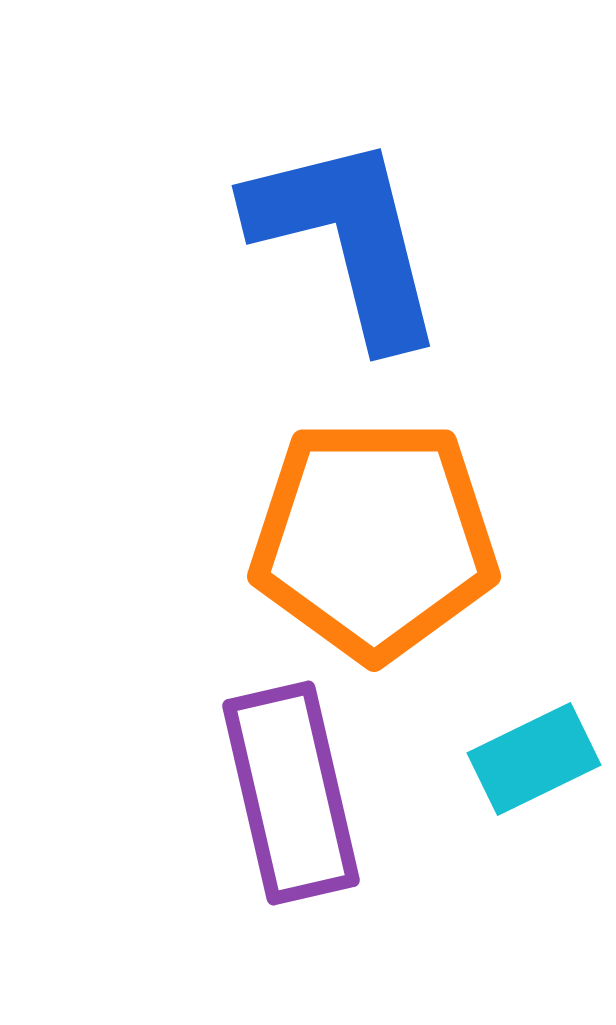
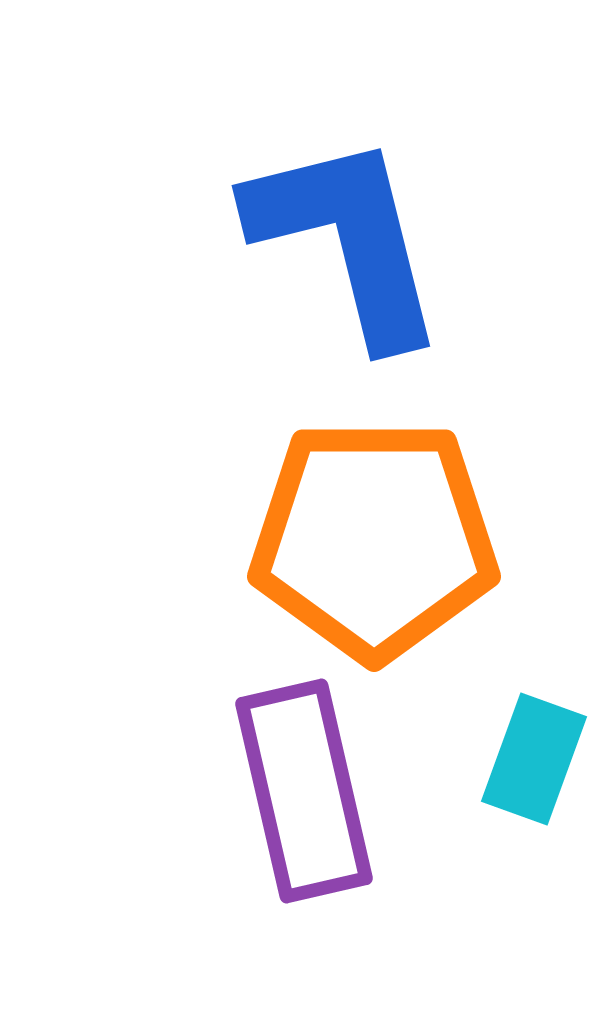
cyan rectangle: rotated 44 degrees counterclockwise
purple rectangle: moved 13 px right, 2 px up
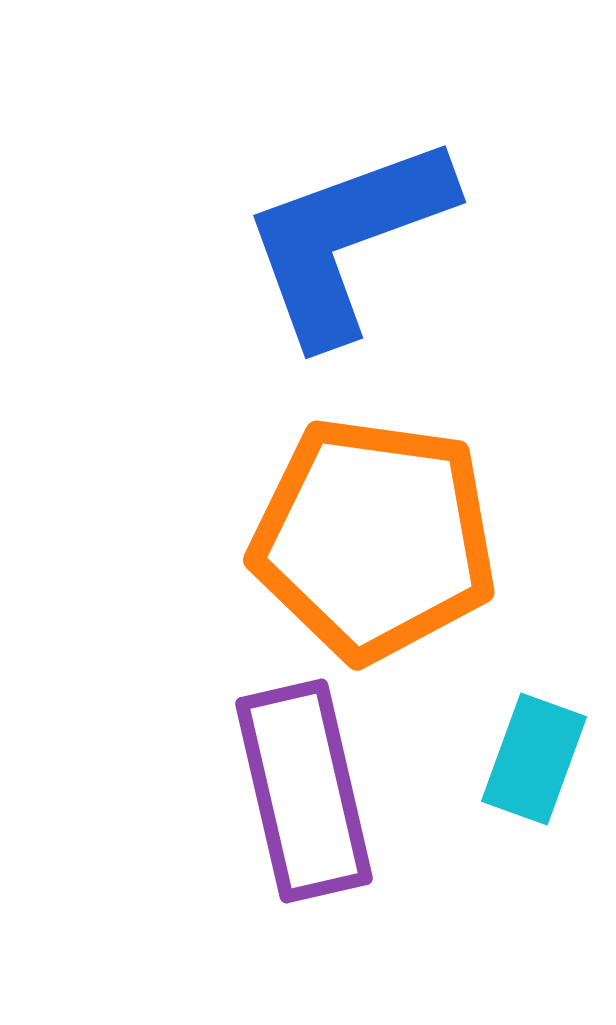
blue L-shape: rotated 96 degrees counterclockwise
orange pentagon: rotated 8 degrees clockwise
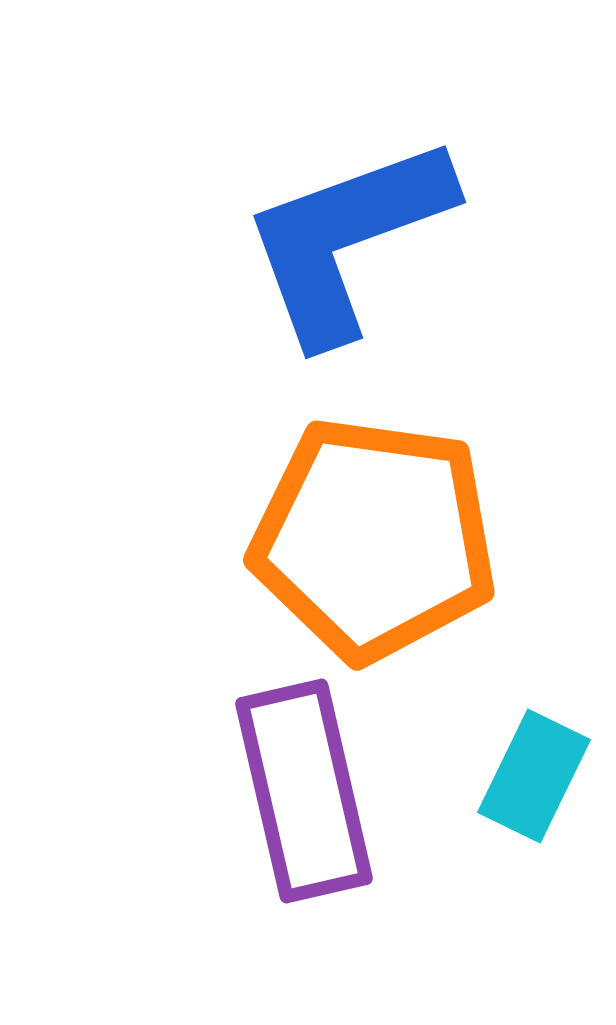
cyan rectangle: moved 17 px down; rotated 6 degrees clockwise
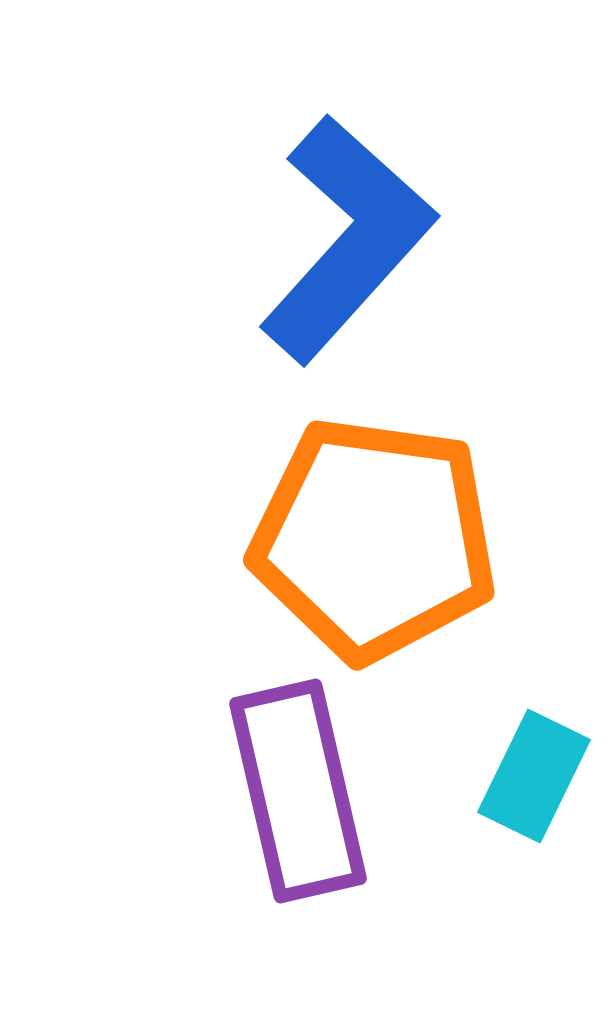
blue L-shape: rotated 152 degrees clockwise
purple rectangle: moved 6 px left
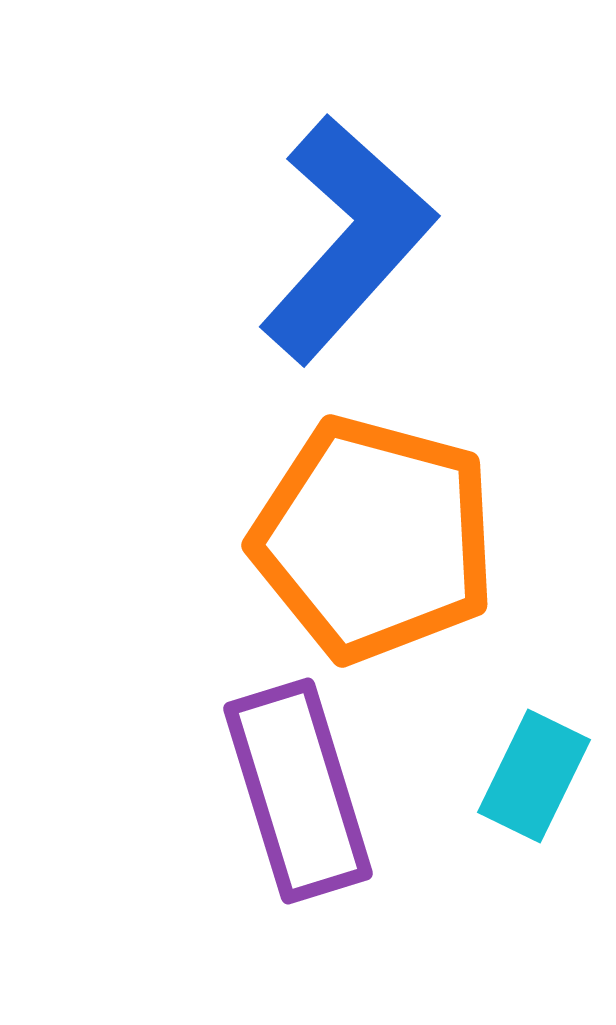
orange pentagon: rotated 7 degrees clockwise
purple rectangle: rotated 4 degrees counterclockwise
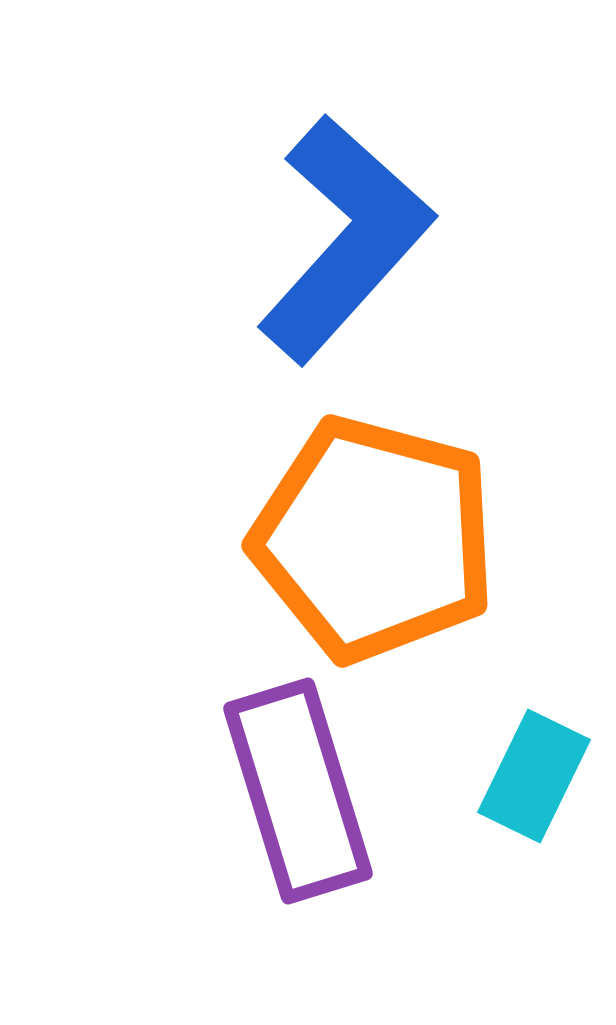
blue L-shape: moved 2 px left
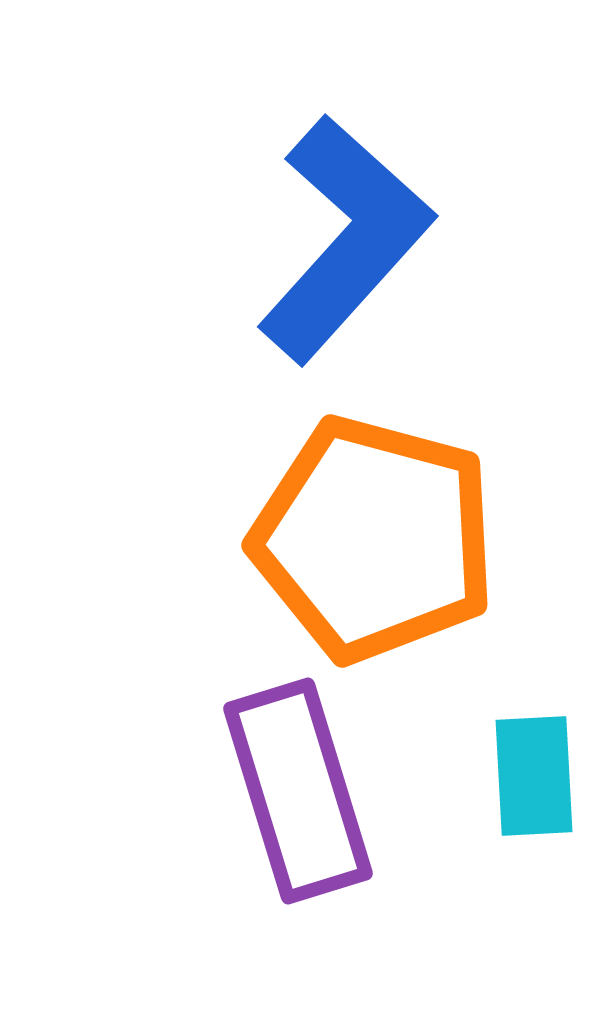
cyan rectangle: rotated 29 degrees counterclockwise
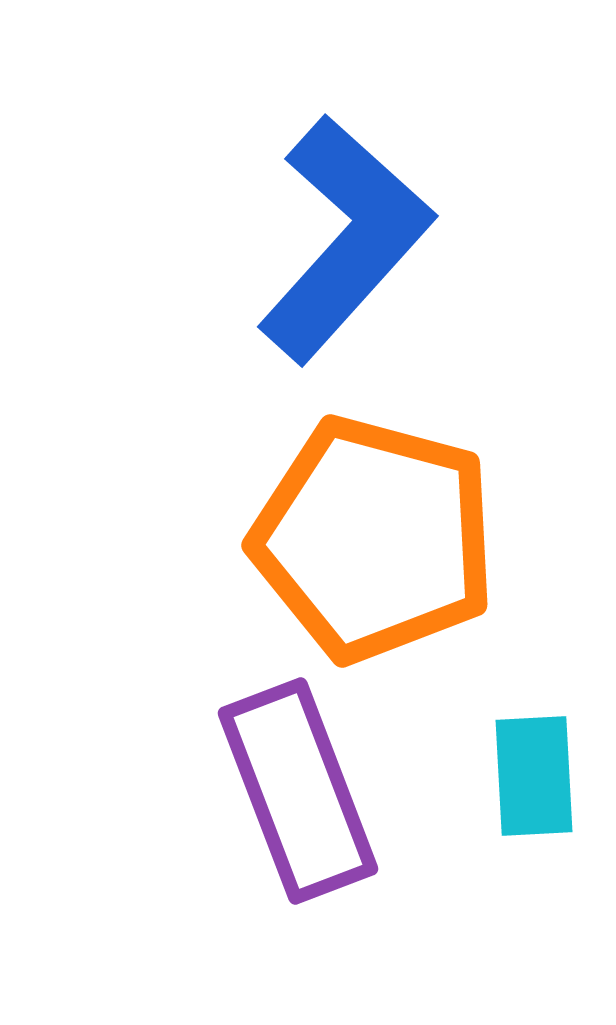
purple rectangle: rotated 4 degrees counterclockwise
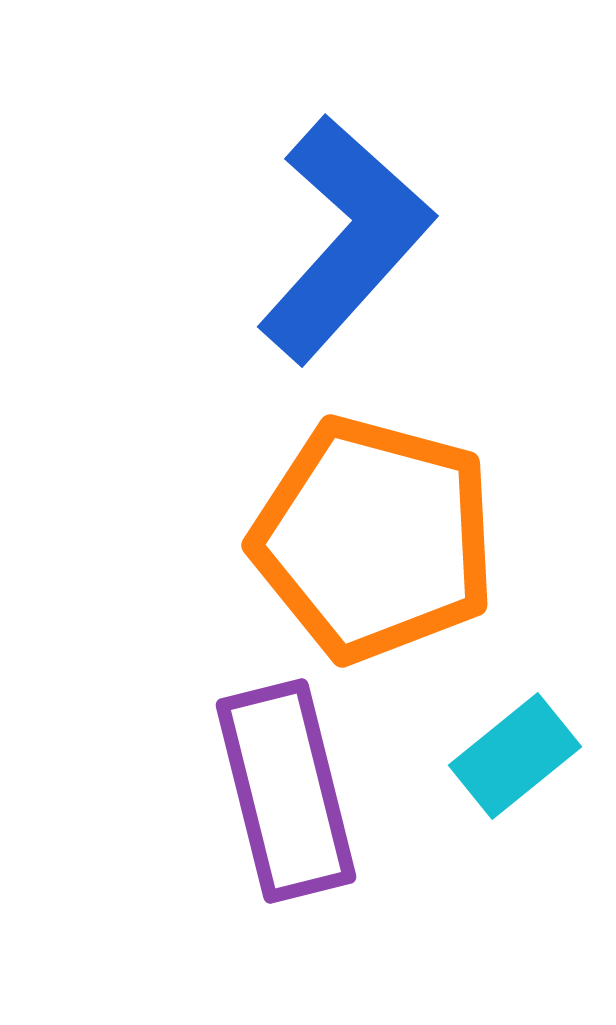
cyan rectangle: moved 19 px left, 20 px up; rotated 54 degrees clockwise
purple rectangle: moved 12 px left; rotated 7 degrees clockwise
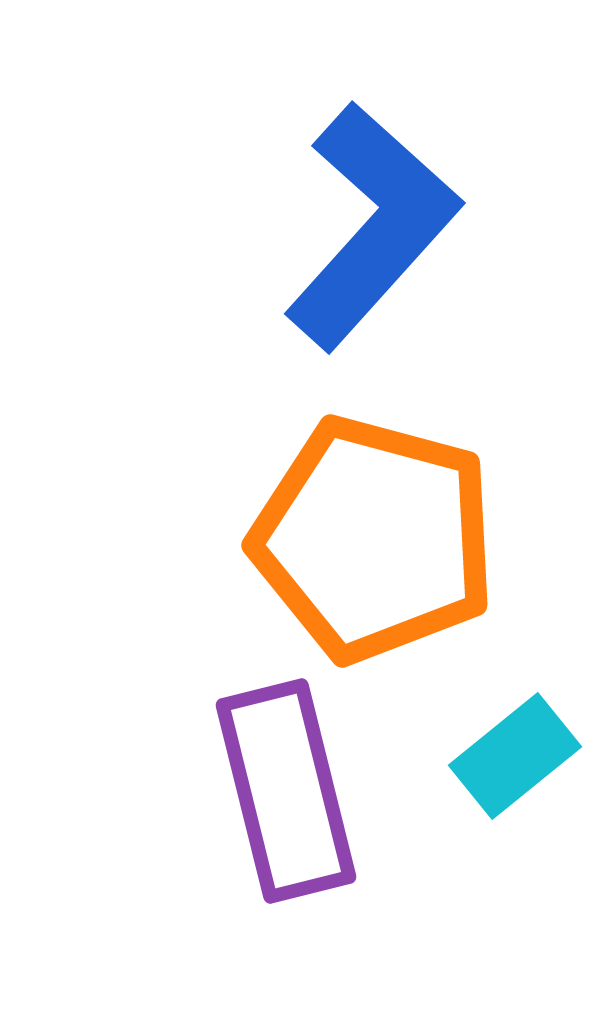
blue L-shape: moved 27 px right, 13 px up
